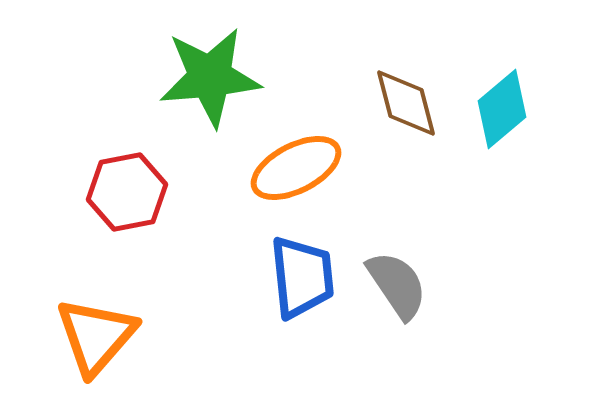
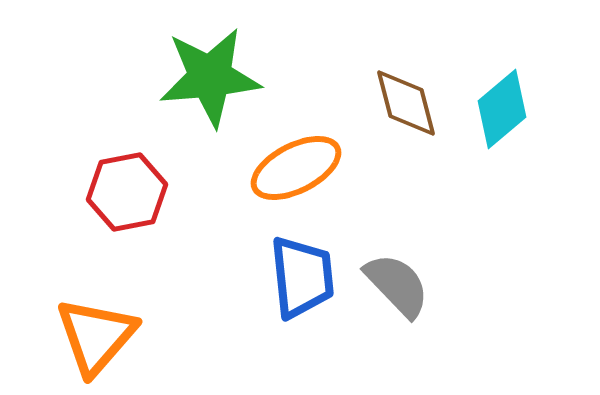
gray semicircle: rotated 10 degrees counterclockwise
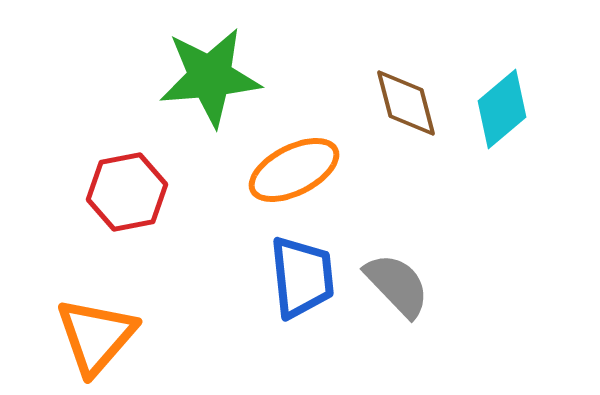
orange ellipse: moved 2 px left, 2 px down
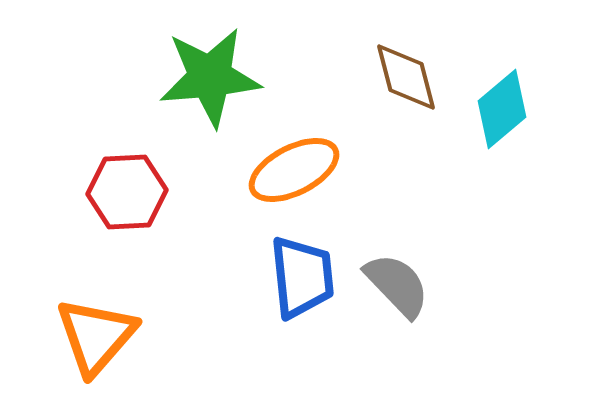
brown diamond: moved 26 px up
red hexagon: rotated 8 degrees clockwise
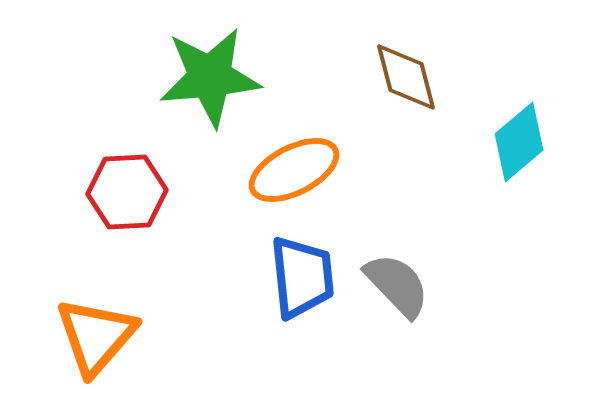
cyan diamond: moved 17 px right, 33 px down
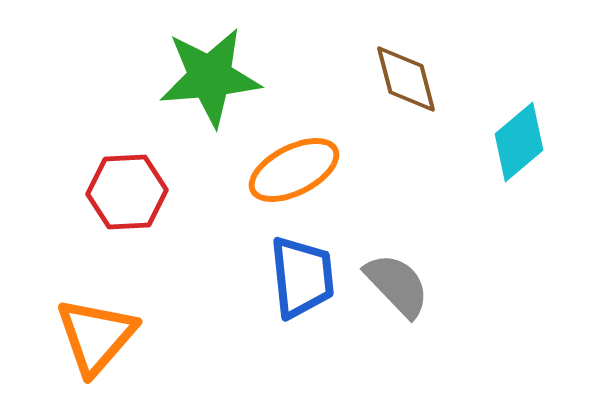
brown diamond: moved 2 px down
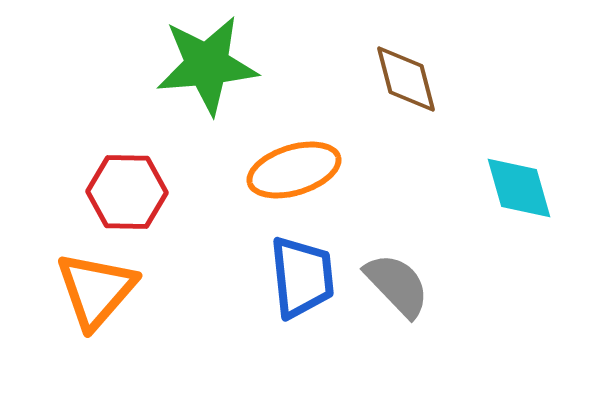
green star: moved 3 px left, 12 px up
cyan diamond: moved 46 px down; rotated 66 degrees counterclockwise
orange ellipse: rotated 10 degrees clockwise
red hexagon: rotated 4 degrees clockwise
orange triangle: moved 46 px up
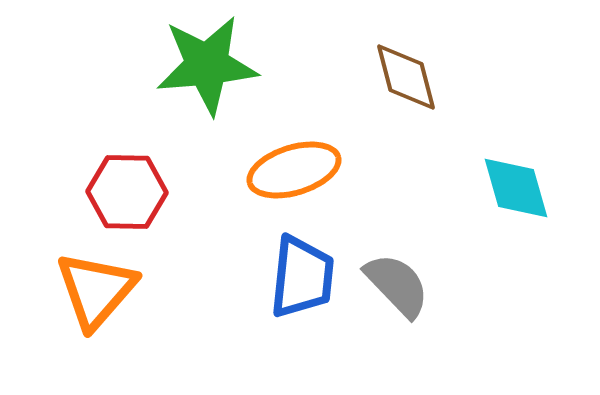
brown diamond: moved 2 px up
cyan diamond: moved 3 px left
blue trapezoid: rotated 12 degrees clockwise
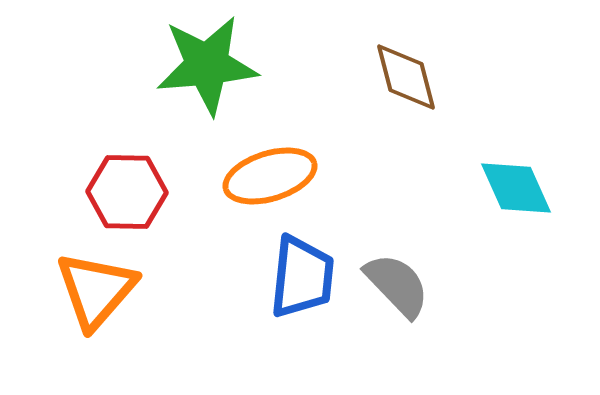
orange ellipse: moved 24 px left, 6 px down
cyan diamond: rotated 8 degrees counterclockwise
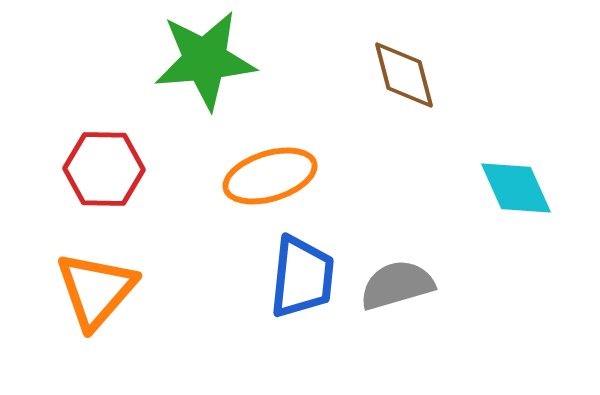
green star: moved 2 px left, 5 px up
brown diamond: moved 2 px left, 2 px up
red hexagon: moved 23 px left, 23 px up
gray semicircle: rotated 62 degrees counterclockwise
